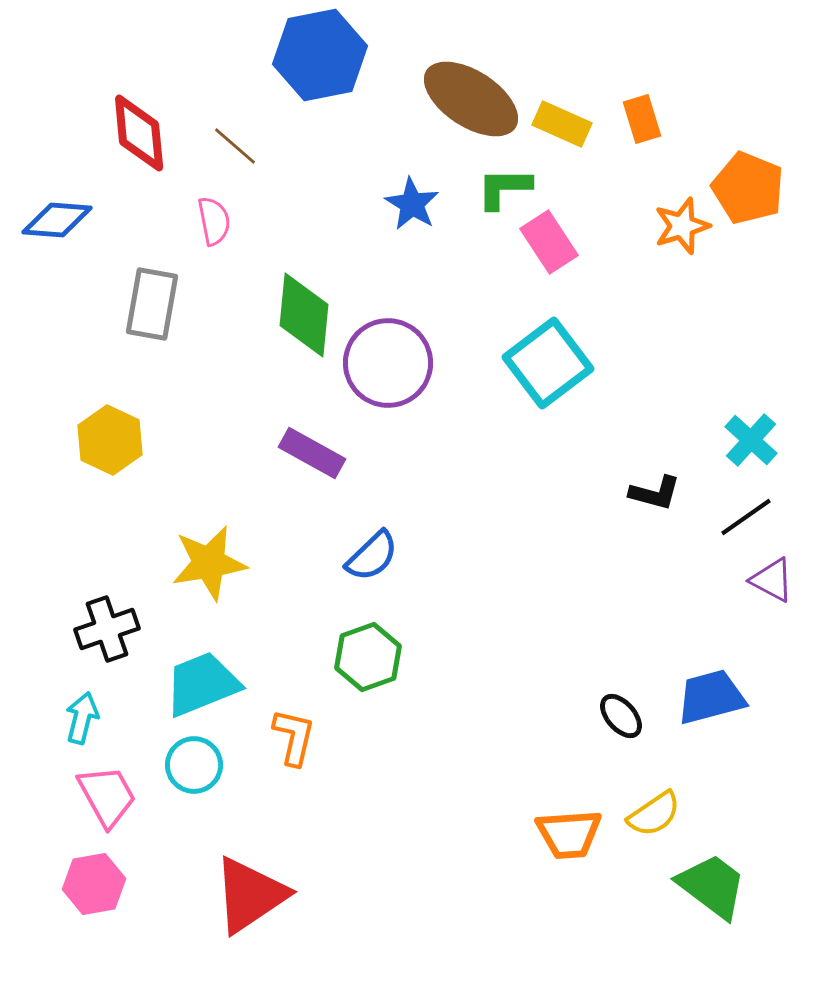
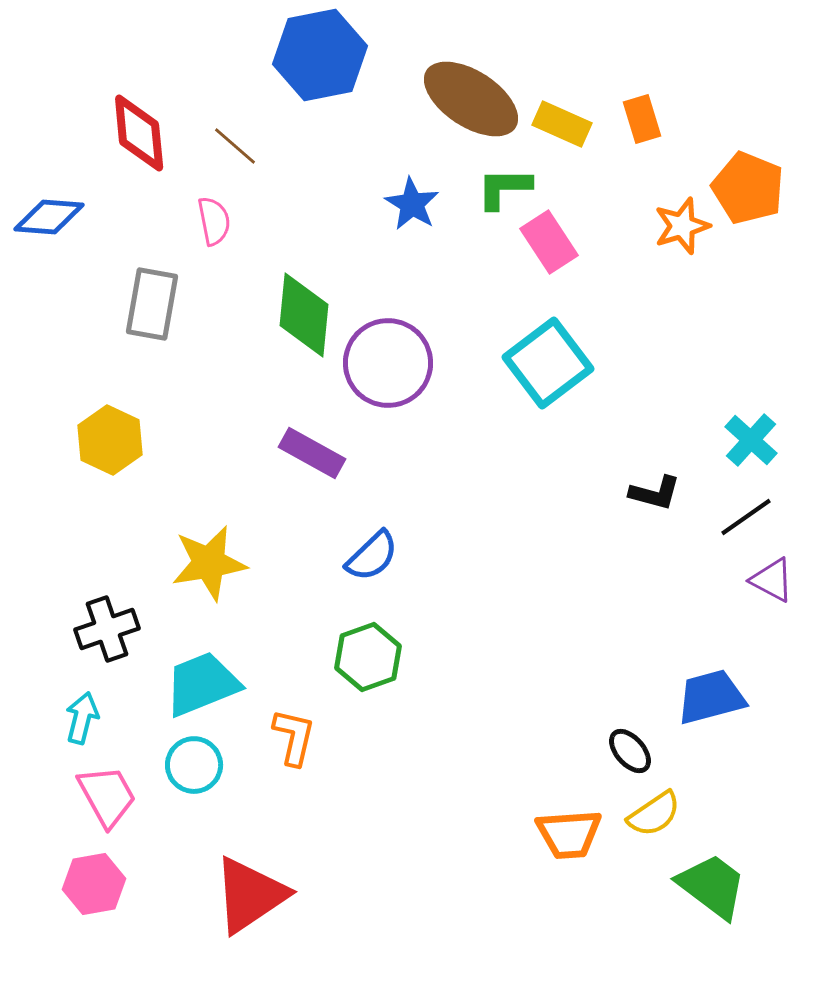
blue diamond: moved 8 px left, 3 px up
black ellipse: moved 9 px right, 35 px down
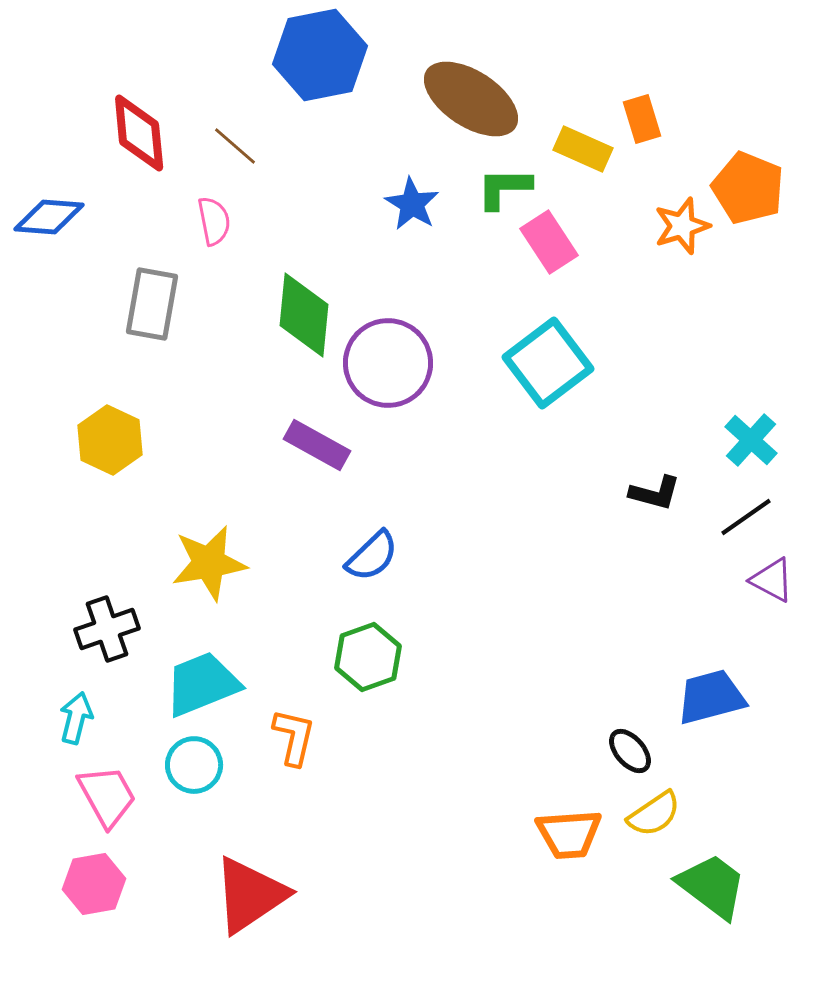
yellow rectangle: moved 21 px right, 25 px down
purple rectangle: moved 5 px right, 8 px up
cyan arrow: moved 6 px left
